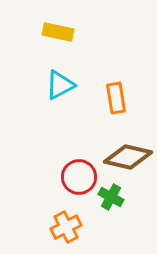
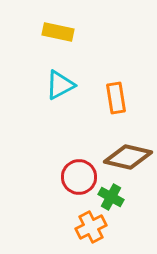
orange cross: moved 25 px right
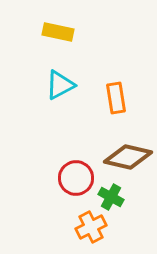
red circle: moved 3 px left, 1 px down
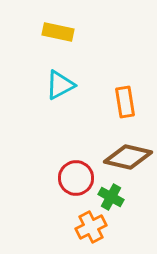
orange rectangle: moved 9 px right, 4 px down
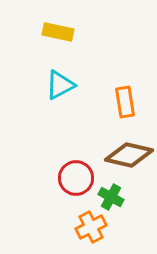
brown diamond: moved 1 px right, 2 px up
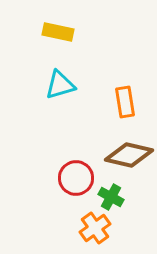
cyan triangle: rotated 12 degrees clockwise
orange cross: moved 4 px right, 1 px down; rotated 8 degrees counterclockwise
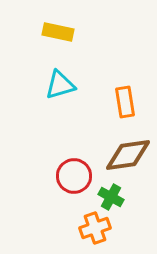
brown diamond: moved 1 px left; rotated 21 degrees counterclockwise
red circle: moved 2 px left, 2 px up
orange cross: rotated 16 degrees clockwise
